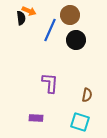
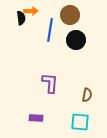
orange arrow: moved 2 px right; rotated 24 degrees counterclockwise
blue line: rotated 15 degrees counterclockwise
cyan square: rotated 12 degrees counterclockwise
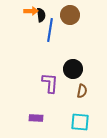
black semicircle: moved 20 px right, 3 px up
black circle: moved 3 px left, 29 px down
brown semicircle: moved 5 px left, 4 px up
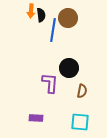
orange arrow: rotated 96 degrees clockwise
brown circle: moved 2 px left, 3 px down
blue line: moved 3 px right
black circle: moved 4 px left, 1 px up
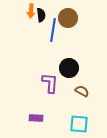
brown semicircle: rotated 72 degrees counterclockwise
cyan square: moved 1 px left, 2 px down
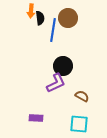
black semicircle: moved 1 px left, 3 px down
black circle: moved 6 px left, 2 px up
purple L-shape: moved 6 px right; rotated 60 degrees clockwise
brown semicircle: moved 5 px down
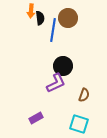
brown semicircle: moved 2 px right, 1 px up; rotated 80 degrees clockwise
purple rectangle: rotated 32 degrees counterclockwise
cyan square: rotated 12 degrees clockwise
